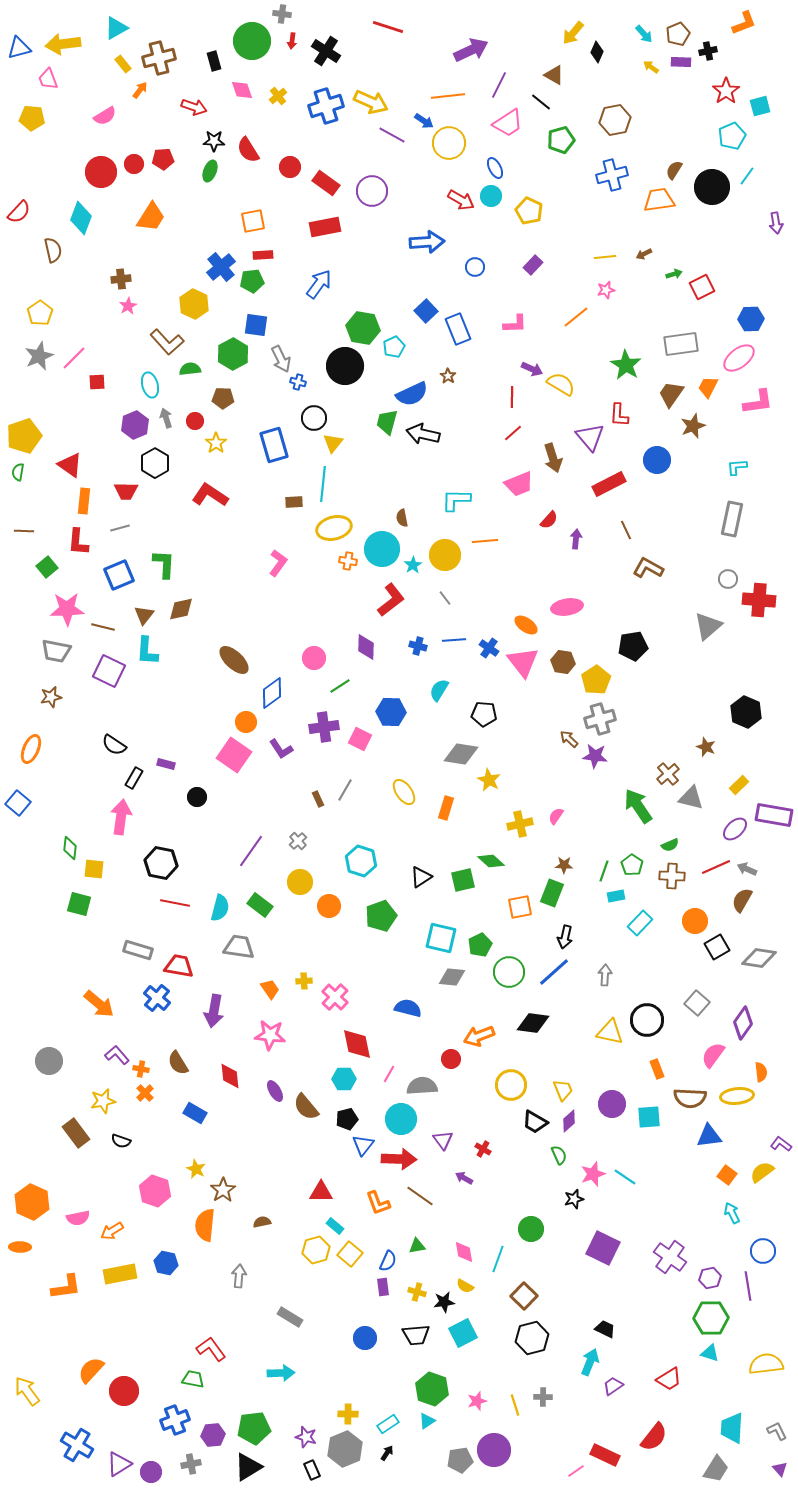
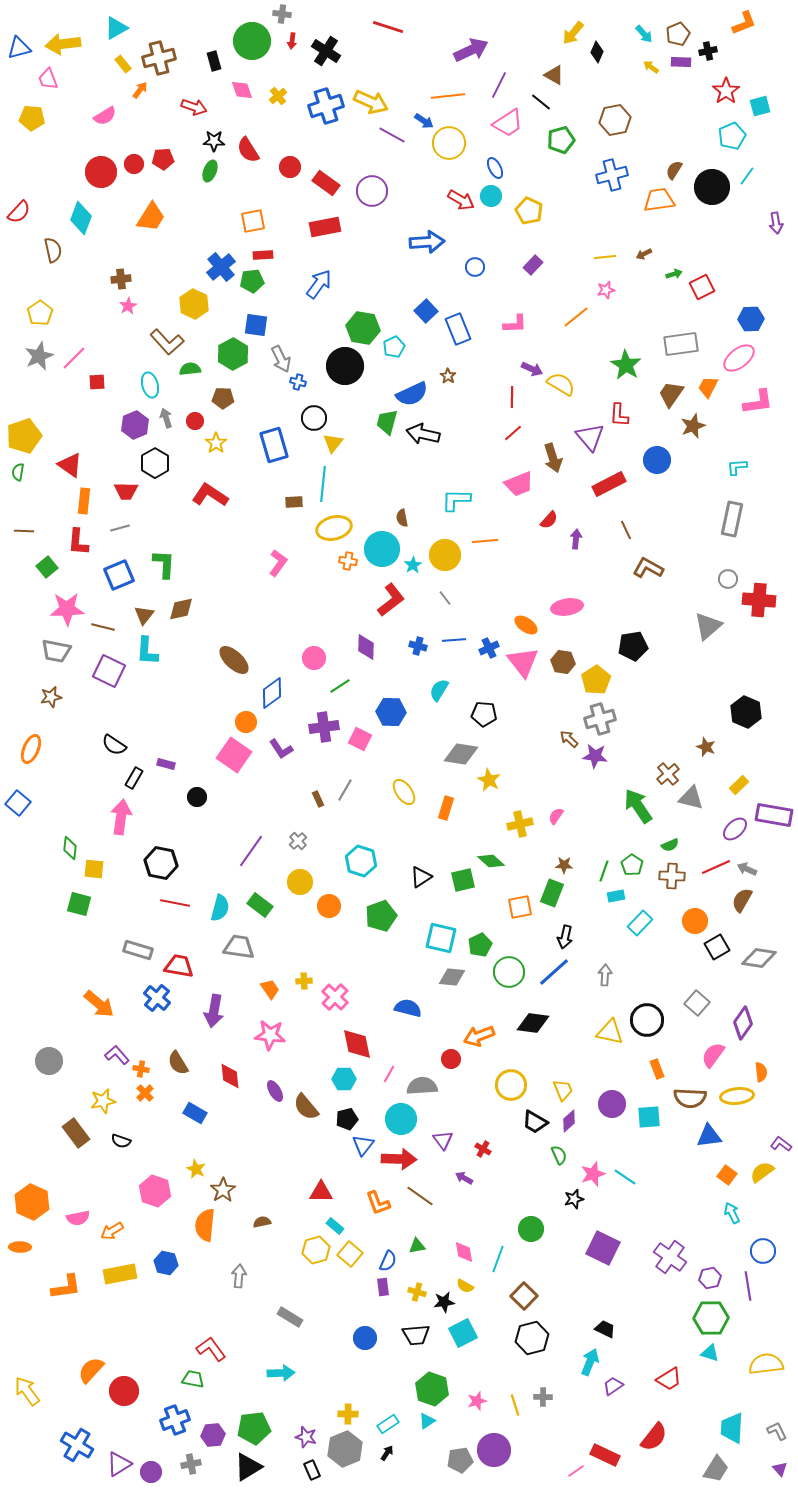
blue cross at (489, 648): rotated 30 degrees clockwise
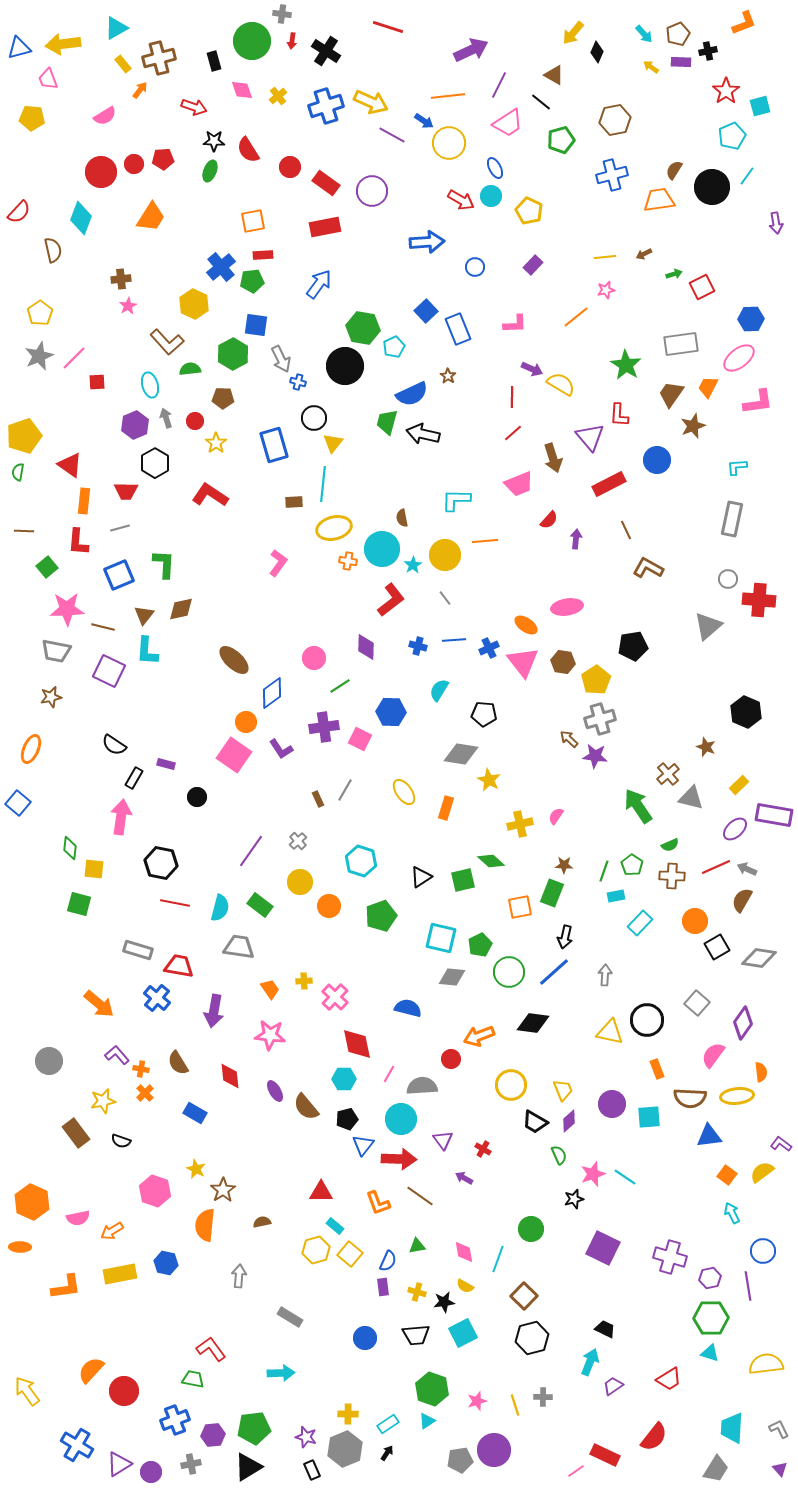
purple cross at (670, 1257): rotated 20 degrees counterclockwise
gray L-shape at (777, 1431): moved 2 px right, 2 px up
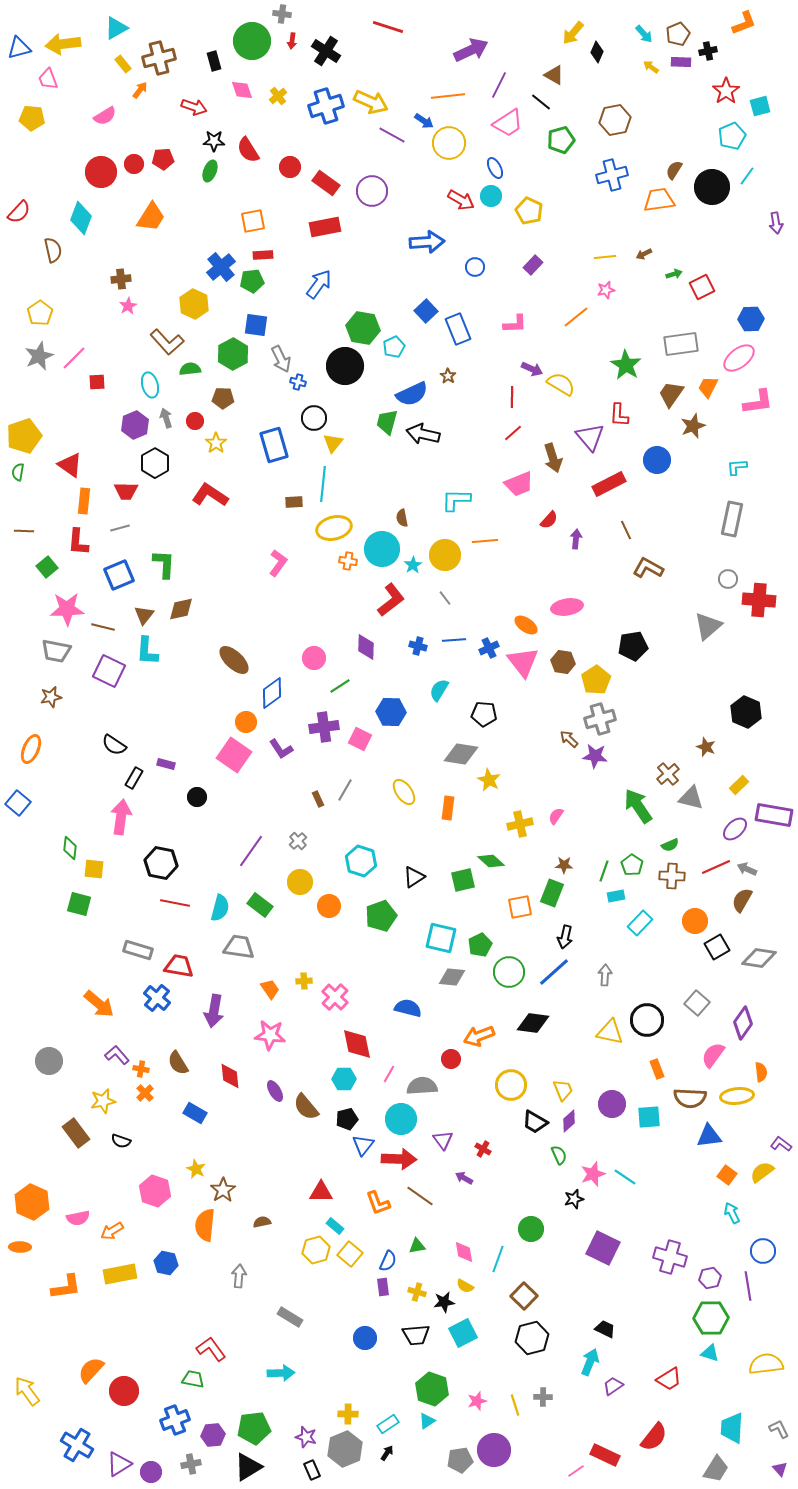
orange rectangle at (446, 808): moved 2 px right; rotated 10 degrees counterclockwise
black triangle at (421, 877): moved 7 px left
